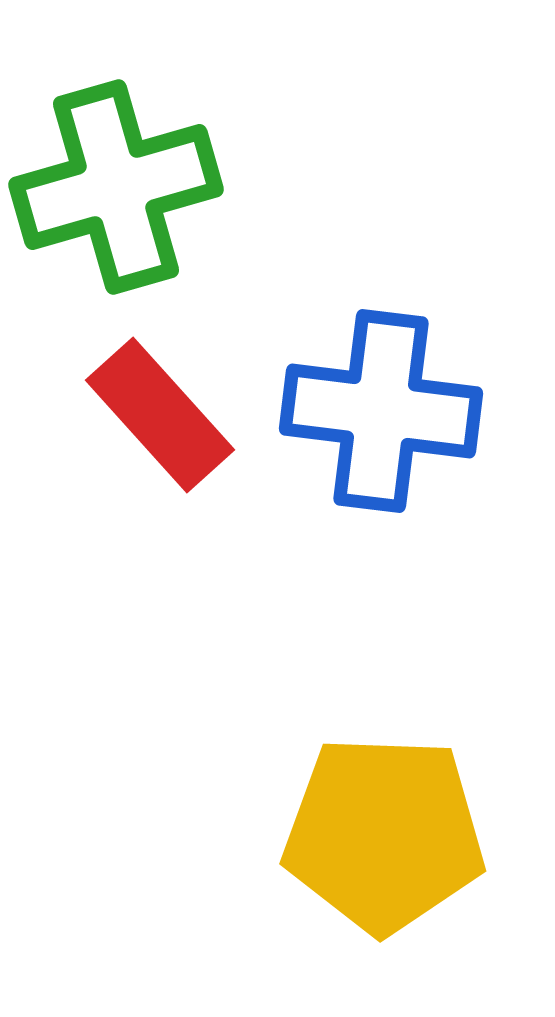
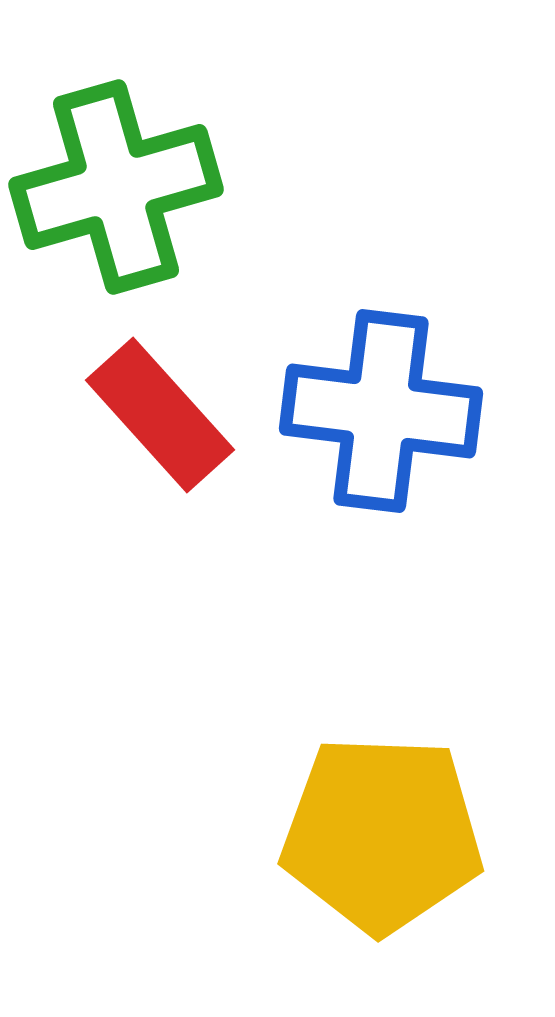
yellow pentagon: moved 2 px left
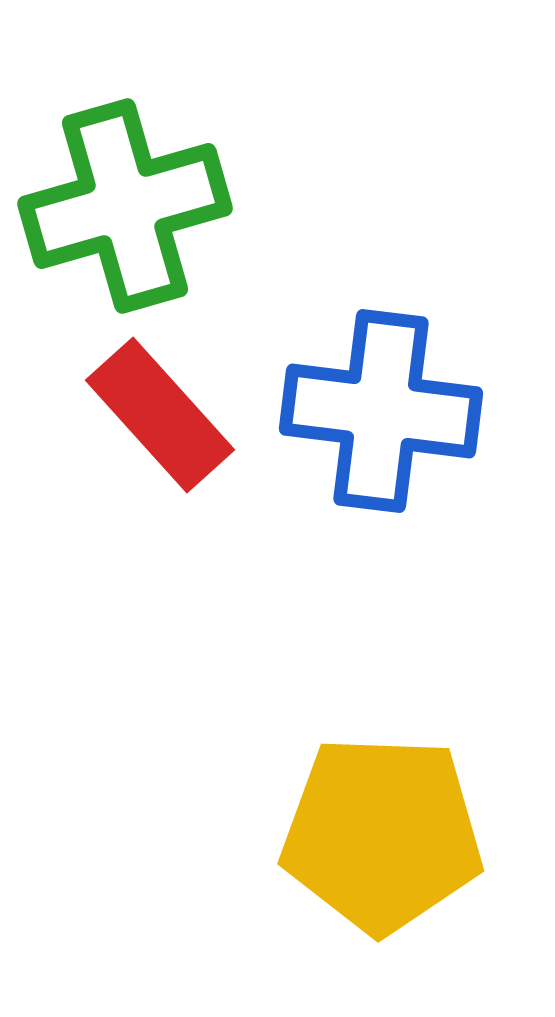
green cross: moved 9 px right, 19 px down
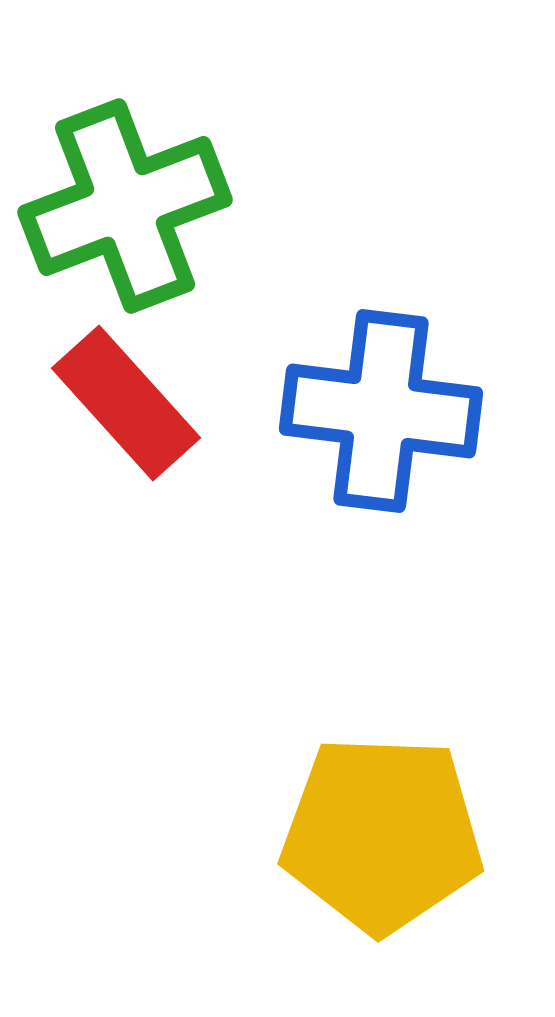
green cross: rotated 5 degrees counterclockwise
red rectangle: moved 34 px left, 12 px up
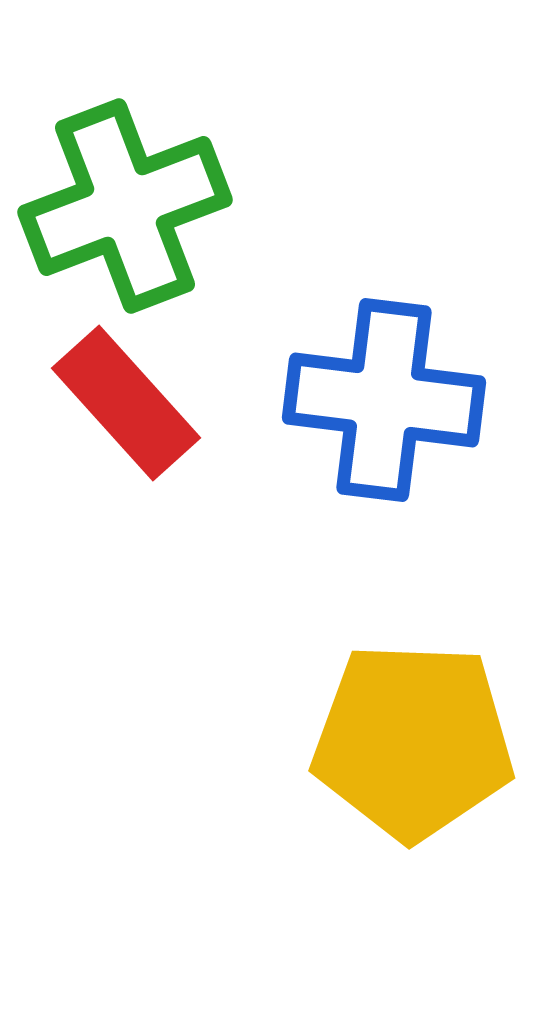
blue cross: moved 3 px right, 11 px up
yellow pentagon: moved 31 px right, 93 px up
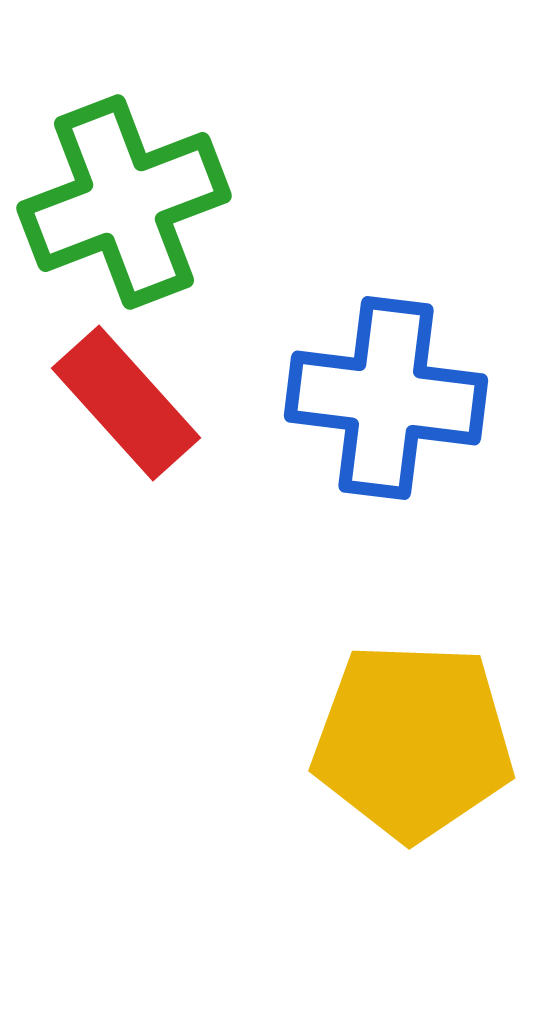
green cross: moved 1 px left, 4 px up
blue cross: moved 2 px right, 2 px up
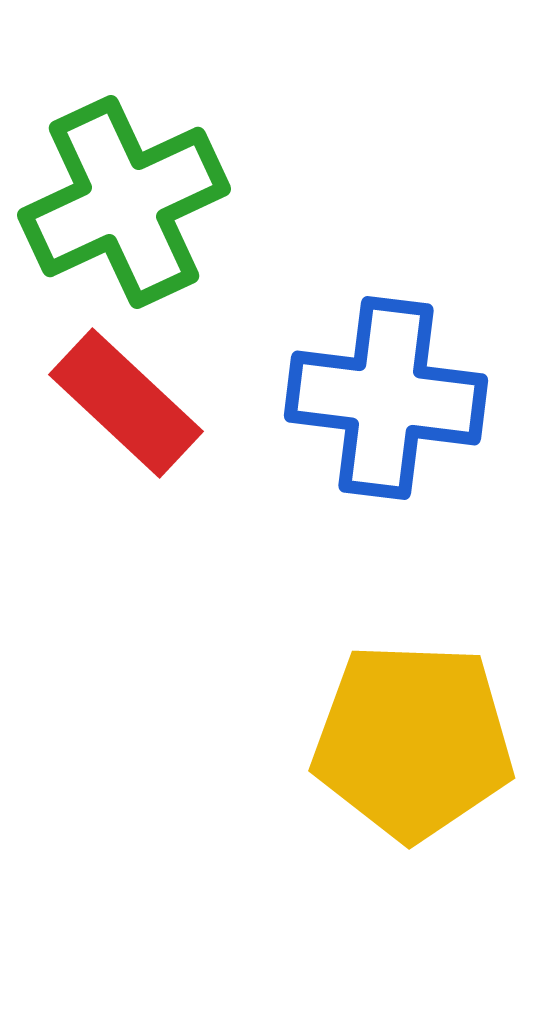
green cross: rotated 4 degrees counterclockwise
red rectangle: rotated 5 degrees counterclockwise
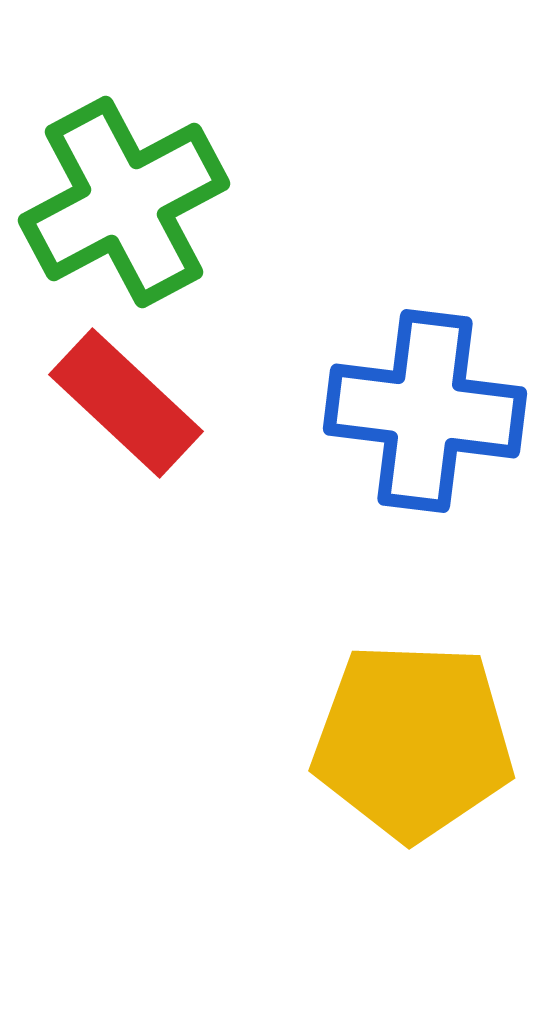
green cross: rotated 3 degrees counterclockwise
blue cross: moved 39 px right, 13 px down
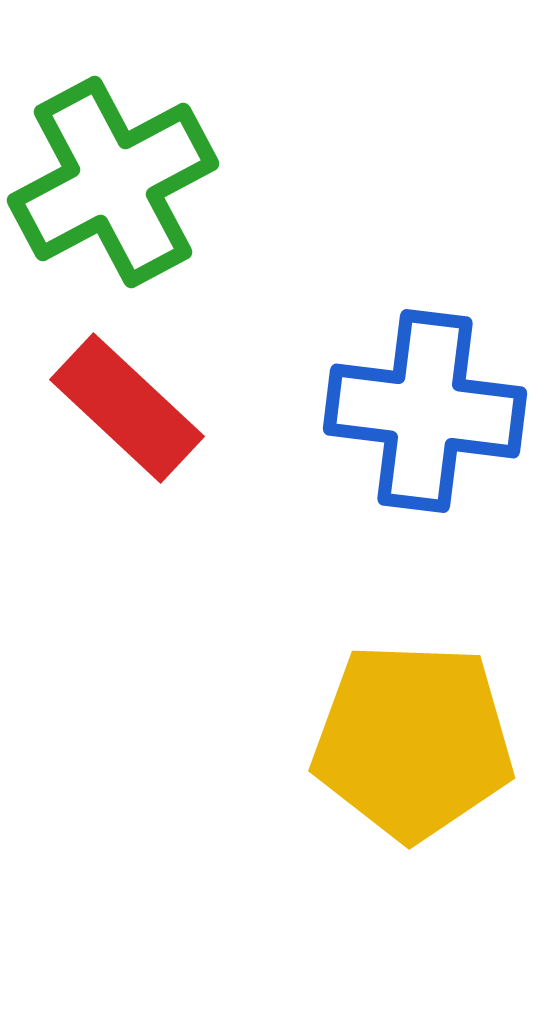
green cross: moved 11 px left, 20 px up
red rectangle: moved 1 px right, 5 px down
